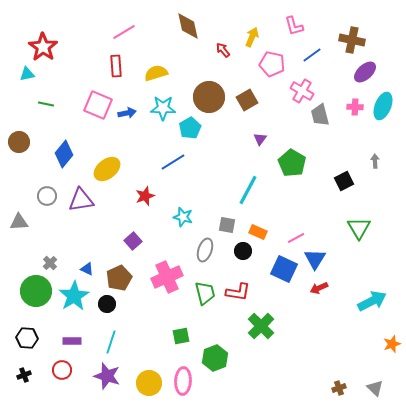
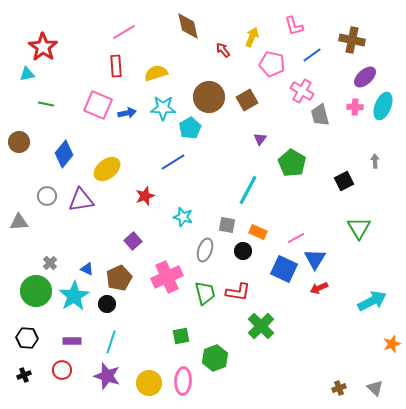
purple ellipse at (365, 72): moved 5 px down
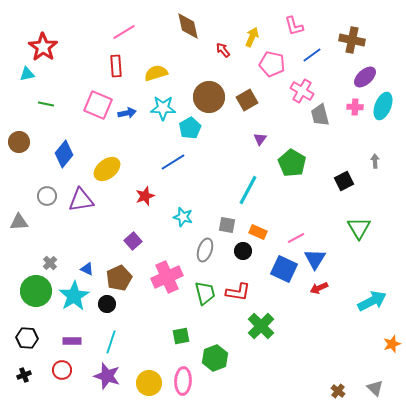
brown cross at (339, 388): moved 1 px left, 3 px down; rotated 32 degrees counterclockwise
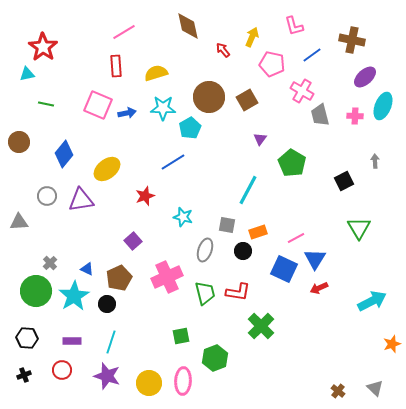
pink cross at (355, 107): moved 9 px down
orange rectangle at (258, 232): rotated 42 degrees counterclockwise
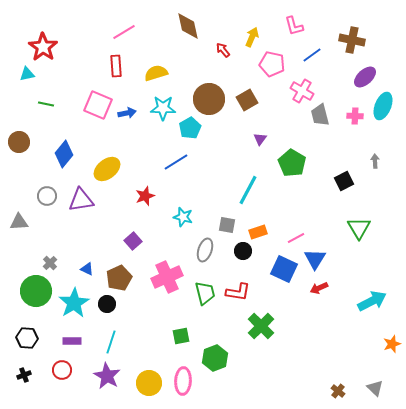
brown circle at (209, 97): moved 2 px down
blue line at (173, 162): moved 3 px right
cyan star at (74, 296): moved 7 px down
purple star at (107, 376): rotated 12 degrees clockwise
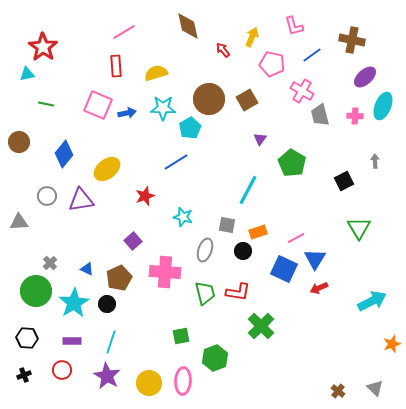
pink cross at (167, 277): moved 2 px left, 5 px up; rotated 28 degrees clockwise
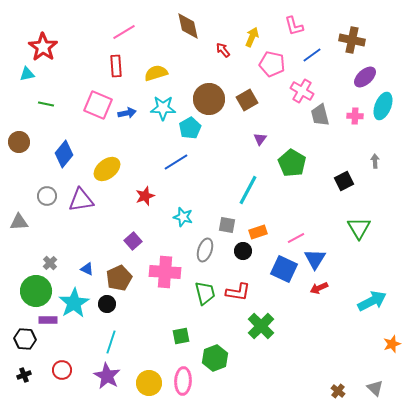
black hexagon at (27, 338): moved 2 px left, 1 px down
purple rectangle at (72, 341): moved 24 px left, 21 px up
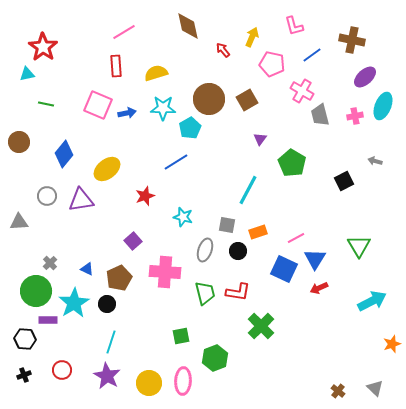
pink cross at (355, 116): rotated 14 degrees counterclockwise
gray arrow at (375, 161): rotated 72 degrees counterclockwise
green triangle at (359, 228): moved 18 px down
black circle at (243, 251): moved 5 px left
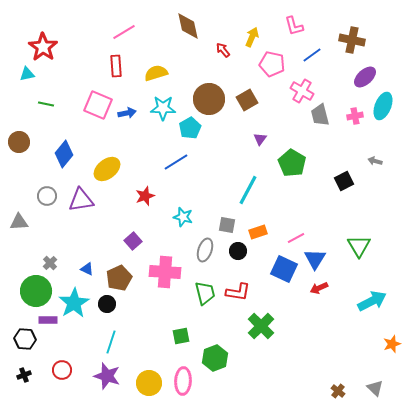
purple star at (107, 376): rotated 12 degrees counterclockwise
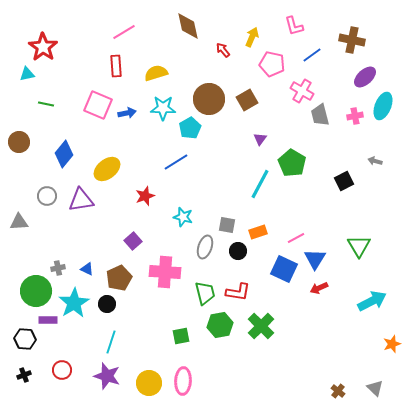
cyan line at (248, 190): moved 12 px right, 6 px up
gray ellipse at (205, 250): moved 3 px up
gray cross at (50, 263): moved 8 px right, 5 px down; rotated 32 degrees clockwise
green hexagon at (215, 358): moved 5 px right, 33 px up; rotated 10 degrees clockwise
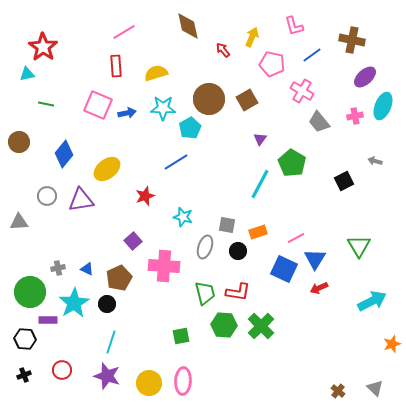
gray trapezoid at (320, 115): moved 1 px left, 7 px down; rotated 25 degrees counterclockwise
pink cross at (165, 272): moved 1 px left, 6 px up
green circle at (36, 291): moved 6 px left, 1 px down
green hexagon at (220, 325): moved 4 px right; rotated 15 degrees clockwise
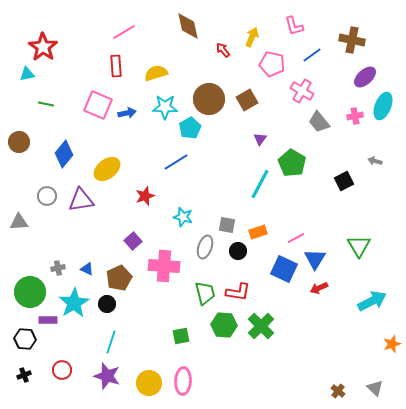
cyan star at (163, 108): moved 2 px right, 1 px up
